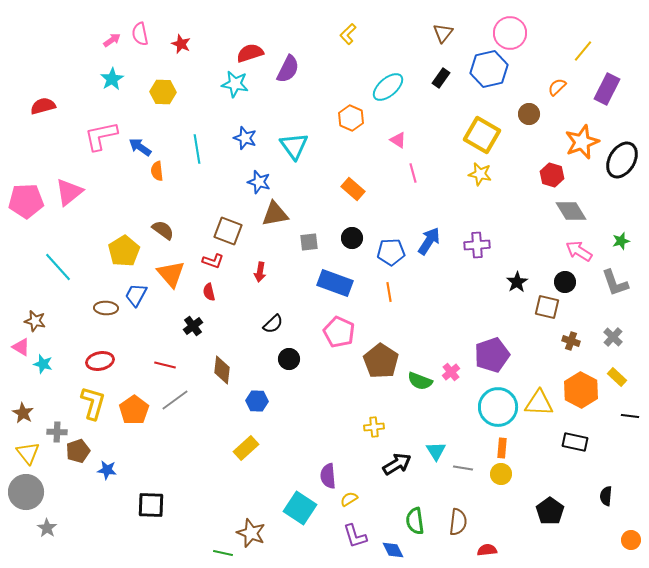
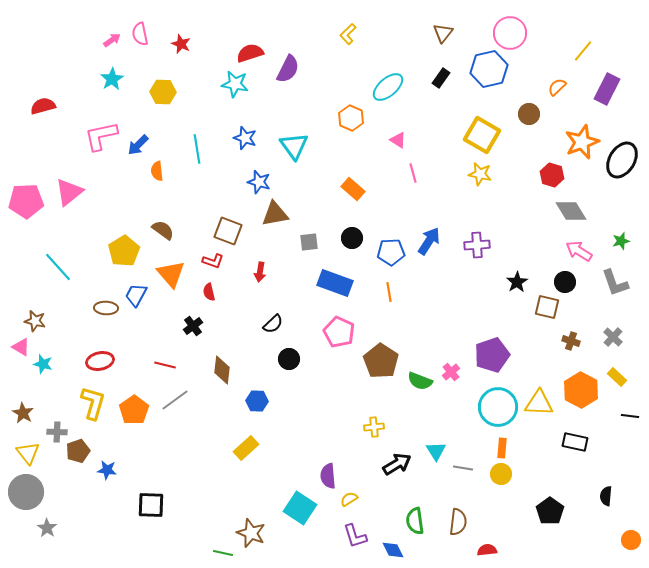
blue arrow at (140, 147): moved 2 px left, 2 px up; rotated 80 degrees counterclockwise
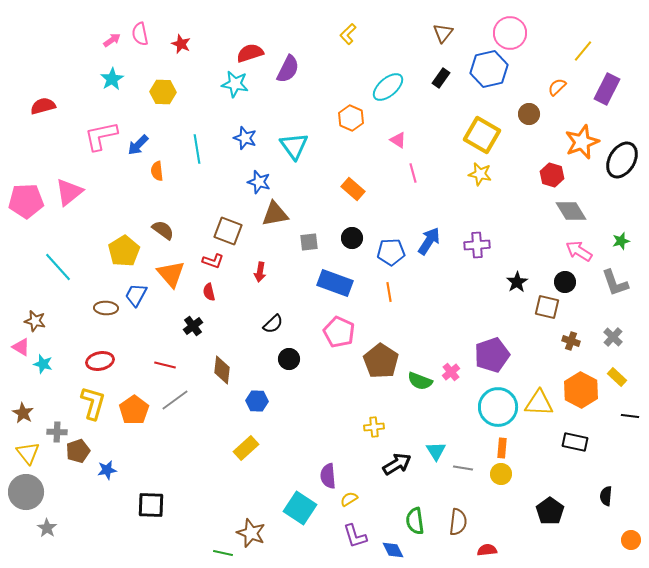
blue star at (107, 470): rotated 18 degrees counterclockwise
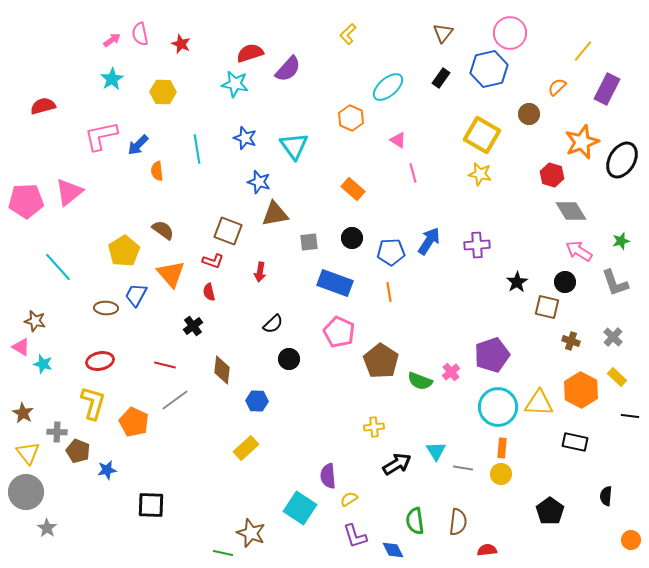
purple semicircle at (288, 69): rotated 16 degrees clockwise
orange pentagon at (134, 410): moved 12 px down; rotated 12 degrees counterclockwise
brown pentagon at (78, 451): rotated 30 degrees counterclockwise
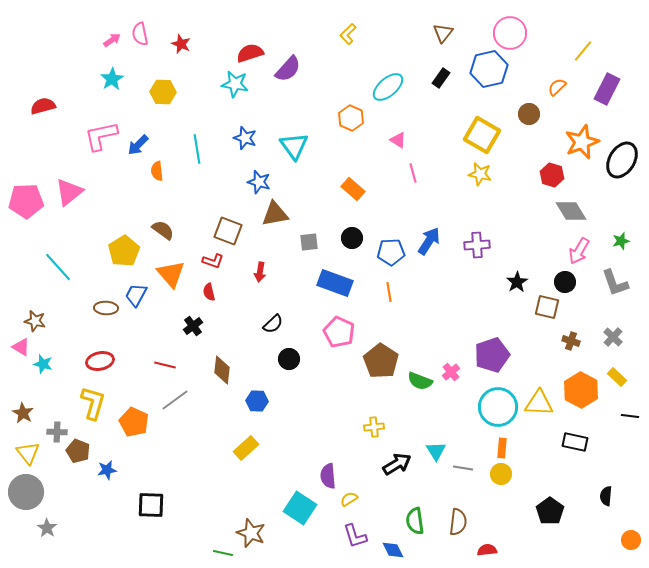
pink arrow at (579, 251): rotated 92 degrees counterclockwise
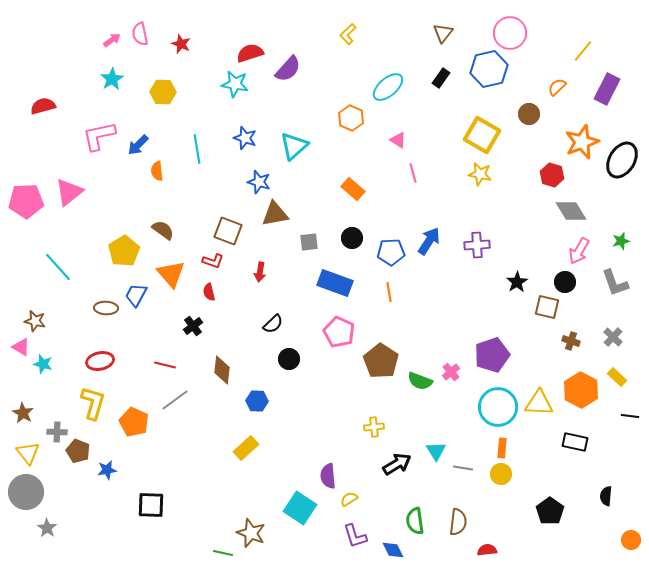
pink L-shape at (101, 136): moved 2 px left
cyan triangle at (294, 146): rotated 24 degrees clockwise
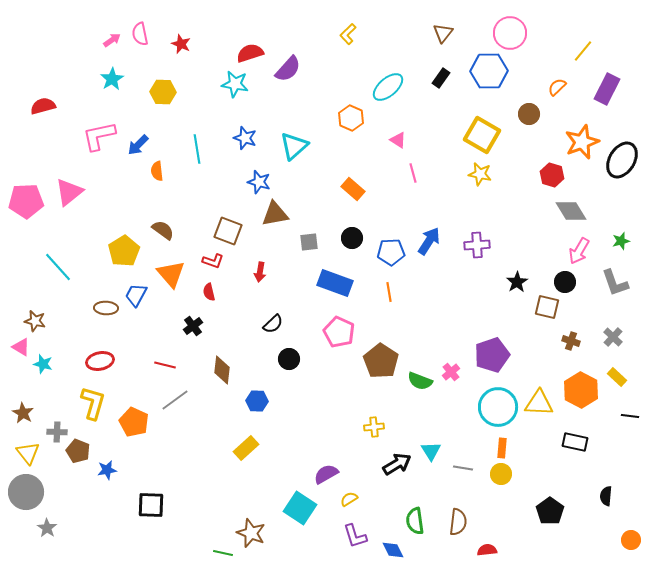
blue hexagon at (489, 69): moved 2 px down; rotated 12 degrees clockwise
cyan triangle at (436, 451): moved 5 px left
purple semicircle at (328, 476): moved 2 px left, 2 px up; rotated 65 degrees clockwise
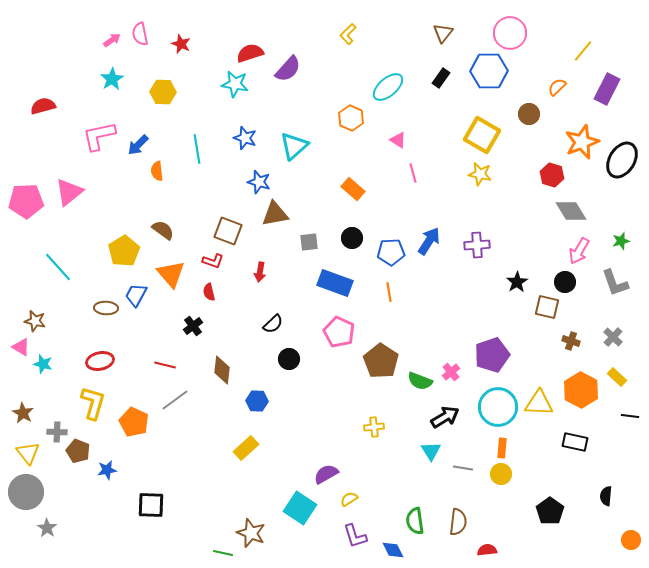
black arrow at (397, 464): moved 48 px right, 47 px up
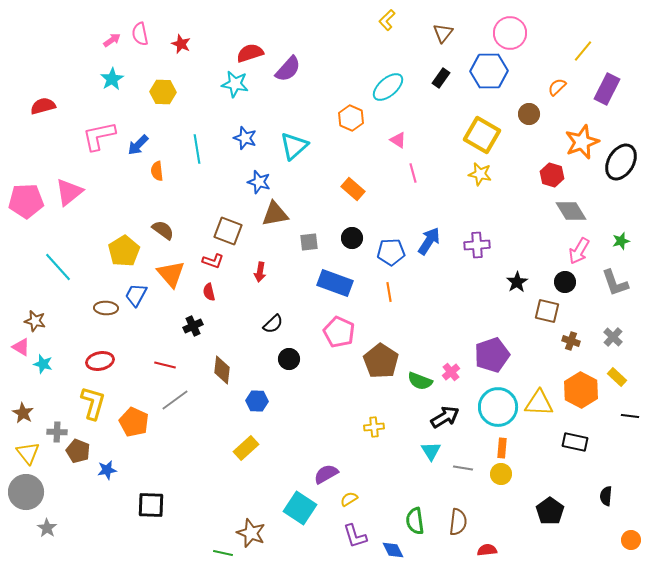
yellow L-shape at (348, 34): moved 39 px right, 14 px up
black ellipse at (622, 160): moved 1 px left, 2 px down
brown square at (547, 307): moved 4 px down
black cross at (193, 326): rotated 12 degrees clockwise
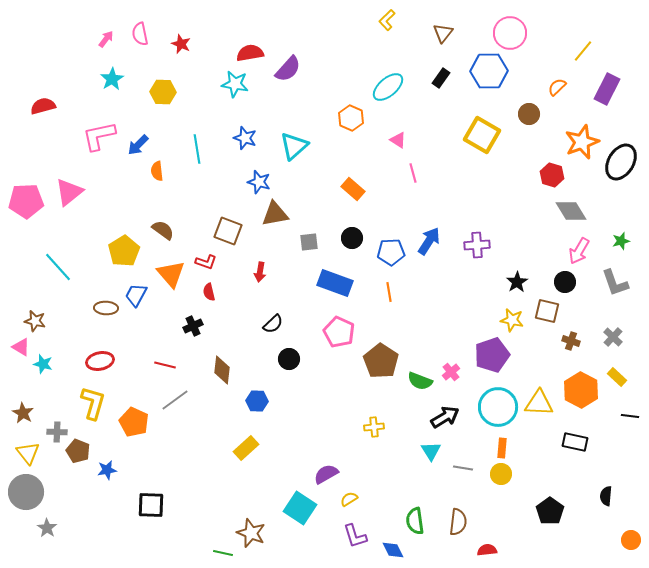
pink arrow at (112, 40): moved 6 px left, 1 px up; rotated 18 degrees counterclockwise
red semicircle at (250, 53): rotated 8 degrees clockwise
yellow star at (480, 174): moved 32 px right, 146 px down
red L-shape at (213, 261): moved 7 px left, 1 px down
